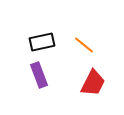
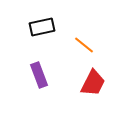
black rectangle: moved 15 px up
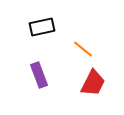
orange line: moved 1 px left, 4 px down
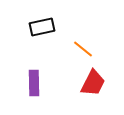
purple rectangle: moved 5 px left, 8 px down; rotated 20 degrees clockwise
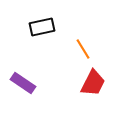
orange line: rotated 20 degrees clockwise
purple rectangle: moved 11 px left; rotated 55 degrees counterclockwise
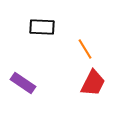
black rectangle: rotated 15 degrees clockwise
orange line: moved 2 px right
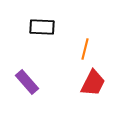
orange line: rotated 45 degrees clockwise
purple rectangle: moved 4 px right, 1 px up; rotated 15 degrees clockwise
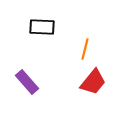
red trapezoid: moved 1 px up; rotated 12 degrees clockwise
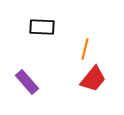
red trapezoid: moved 3 px up
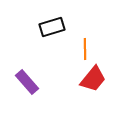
black rectangle: moved 10 px right; rotated 20 degrees counterclockwise
orange line: rotated 15 degrees counterclockwise
